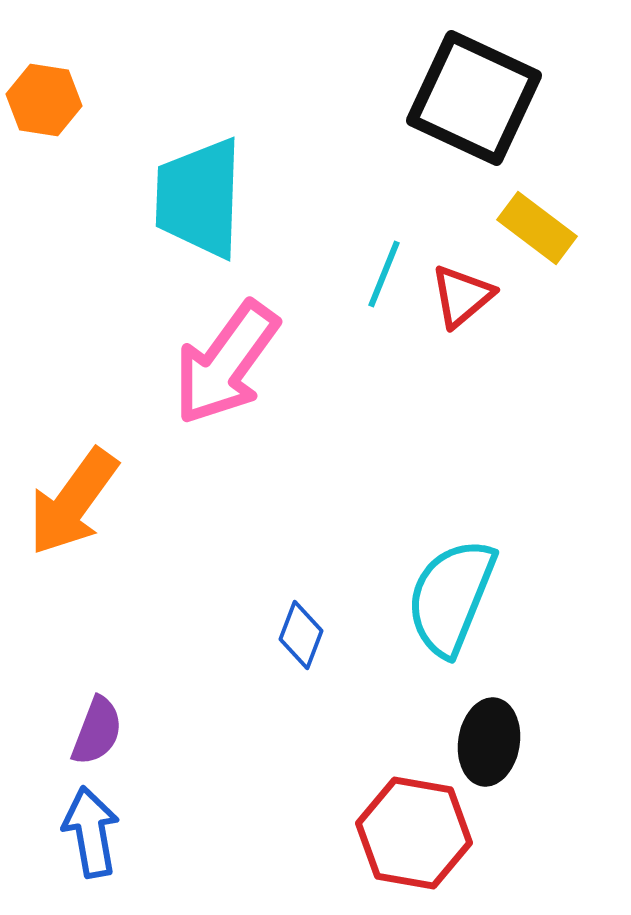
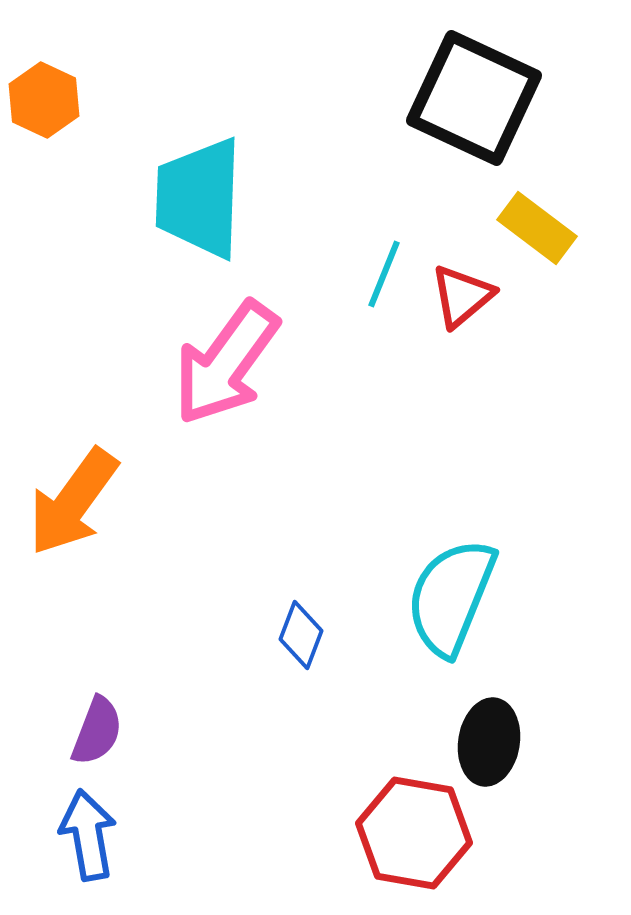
orange hexagon: rotated 16 degrees clockwise
blue arrow: moved 3 px left, 3 px down
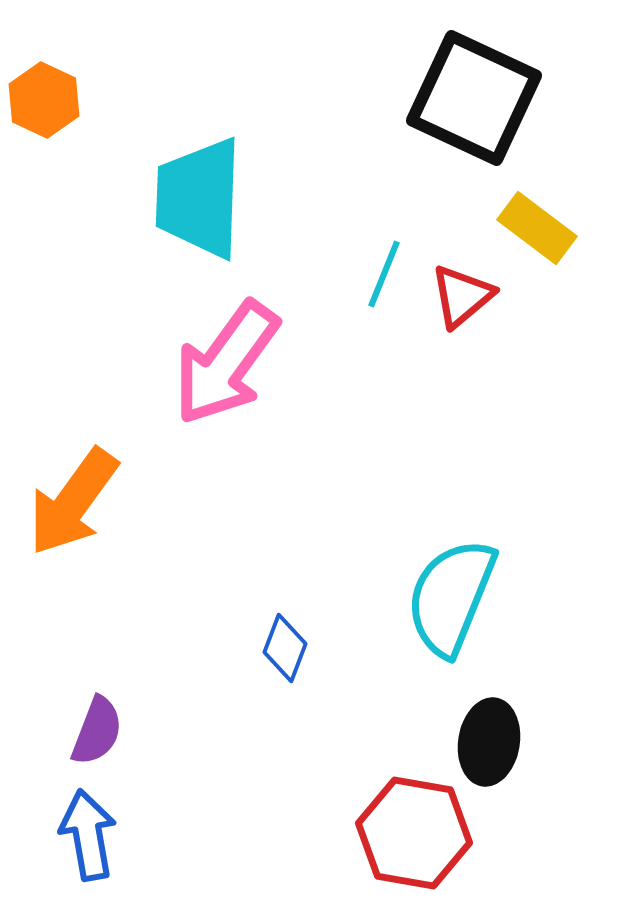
blue diamond: moved 16 px left, 13 px down
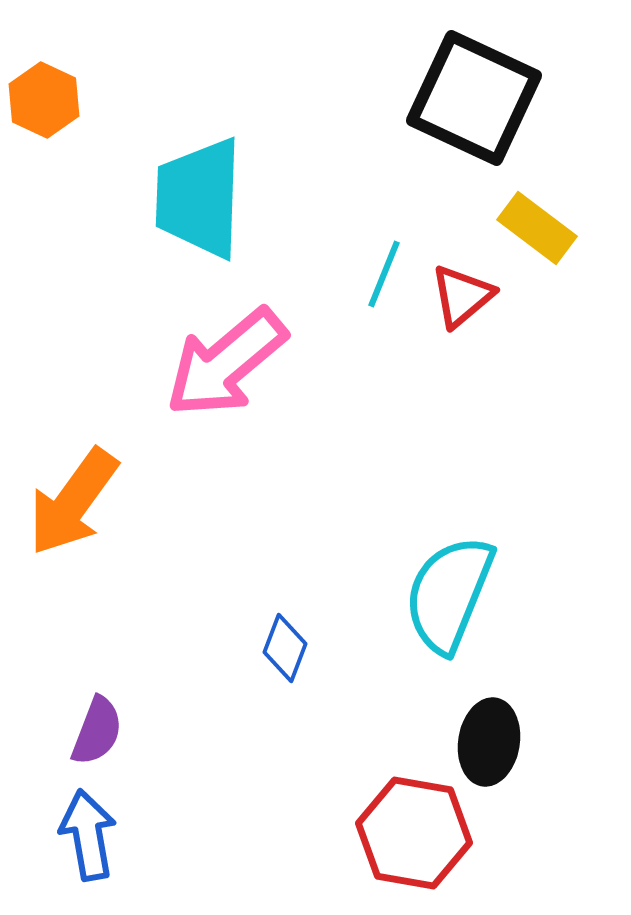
pink arrow: rotated 14 degrees clockwise
cyan semicircle: moved 2 px left, 3 px up
